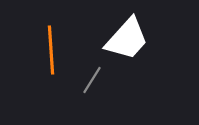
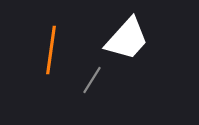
orange line: rotated 12 degrees clockwise
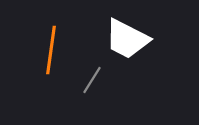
white trapezoid: rotated 75 degrees clockwise
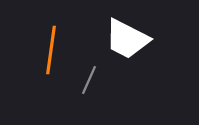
gray line: moved 3 px left; rotated 8 degrees counterclockwise
